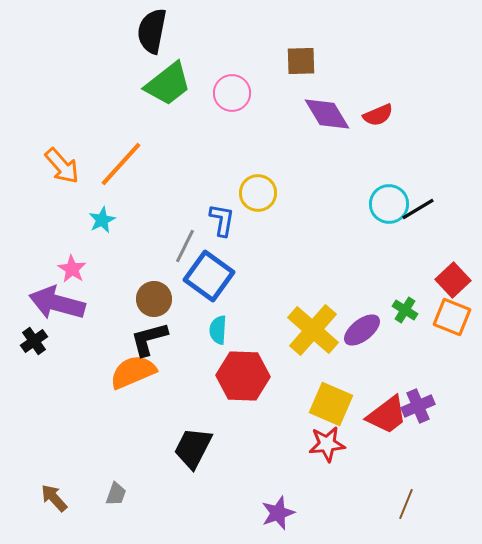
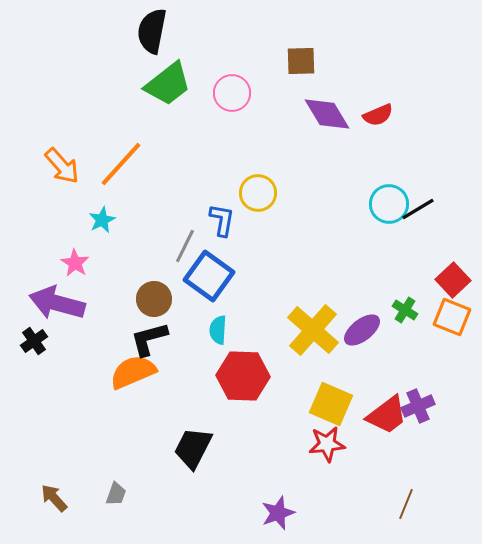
pink star: moved 3 px right, 6 px up
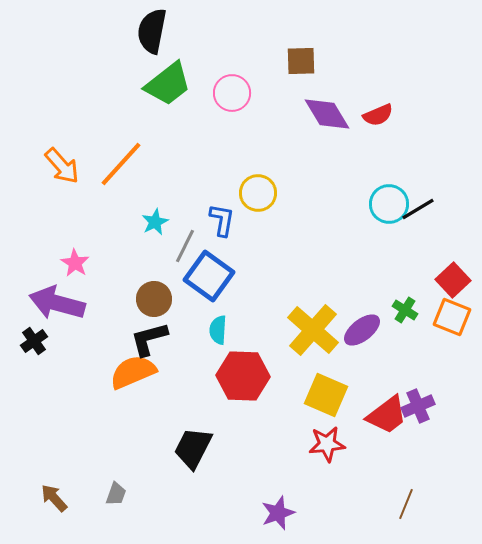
cyan star: moved 53 px right, 2 px down
yellow square: moved 5 px left, 9 px up
